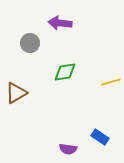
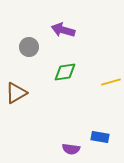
purple arrow: moved 3 px right, 7 px down; rotated 10 degrees clockwise
gray circle: moved 1 px left, 4 px down
blue rectangle: rotated 24 degrees counterclockwise
purple semicircle: moved 3 px right
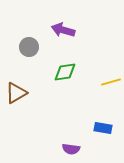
blue rectangle: moved 3 px right, 9 px up
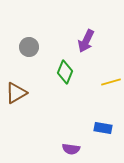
purple arrow: moved 23 px right, 11 px down; rotated 80 degrees counterclockwise
green diamond: rotated 60 degrees counterclockwise
